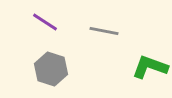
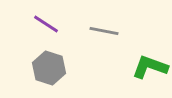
purple line: moved 1 px right, 2 px down
gray hexagon: moved 2 px left, 1 px up
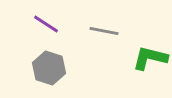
green L-shape: moved 9 px up; rotated 6 degrees counterclockwise
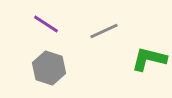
gray line: rotated 36 degrees counterclockwise
green L-shape: moved 1 px left, 1 px down
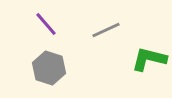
purple line: rotated 16 degrees clockwise
gray line: moved 2 px right, 1 px up
